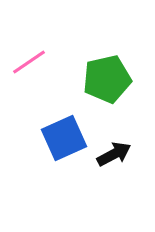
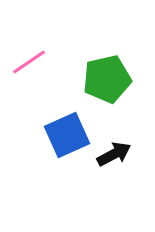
blue square: moved 3 px right, 3 px up
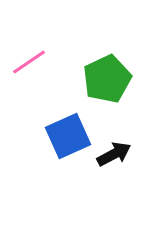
green pentagon: rotated 12 degrees counterclockwise
blue square: moved 1 px right, 1 px down
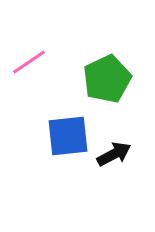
blue square: rotated 18 degrees clockwise
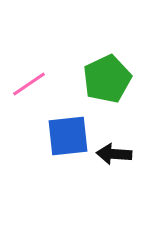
pink line: moved 22 px down
black arrow: rotated 148 degrees counterclockwise
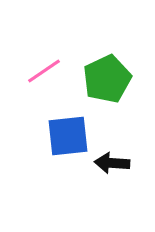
pink line: moved 15 px right, 13 px up
black arrow: moved 2 px left, 9 px down
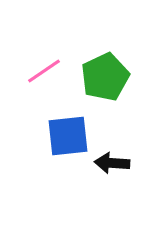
green pentagon: moved 2 px left, 2 px up
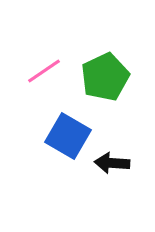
blue square: rotated 36 degrees clockwise
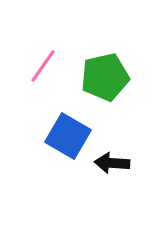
pink line: moved 1 px left, 5 px up; rotated 21 degrees counterclockwise
green pentagon: rotated 12 degrees clockwise
